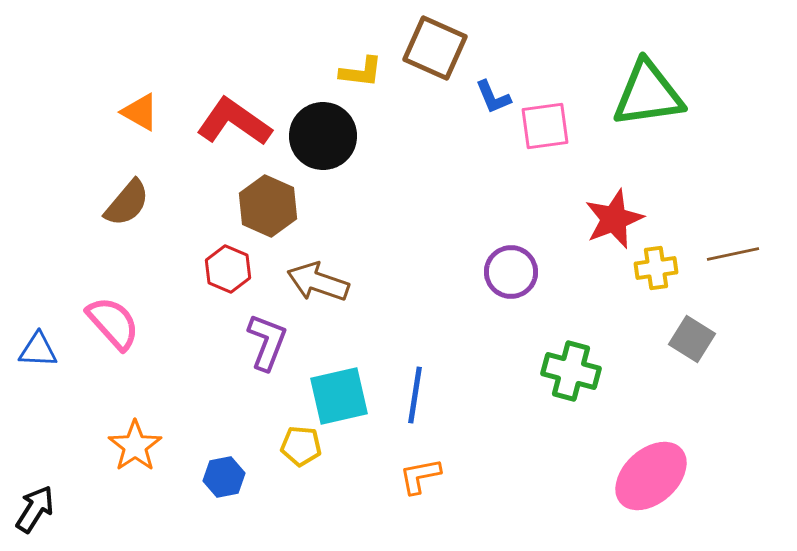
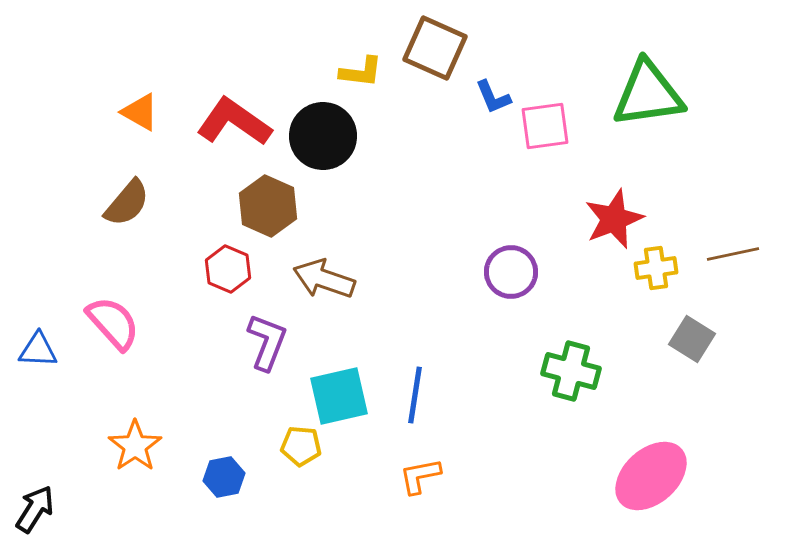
brown arrow: moved 6 px right, 3 px up
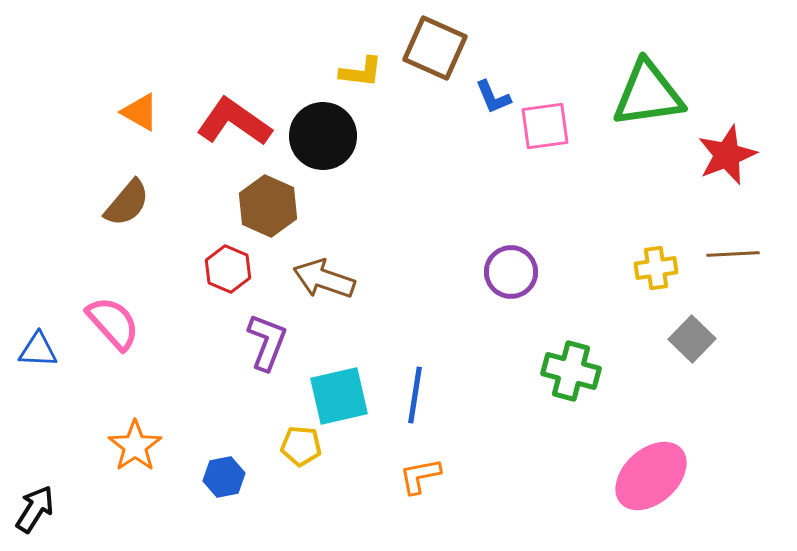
red star: moved 113 px right, 64 px up
brown line: rotated 9 degrees clockwise
gray square: rotated 12 degrees clockwise
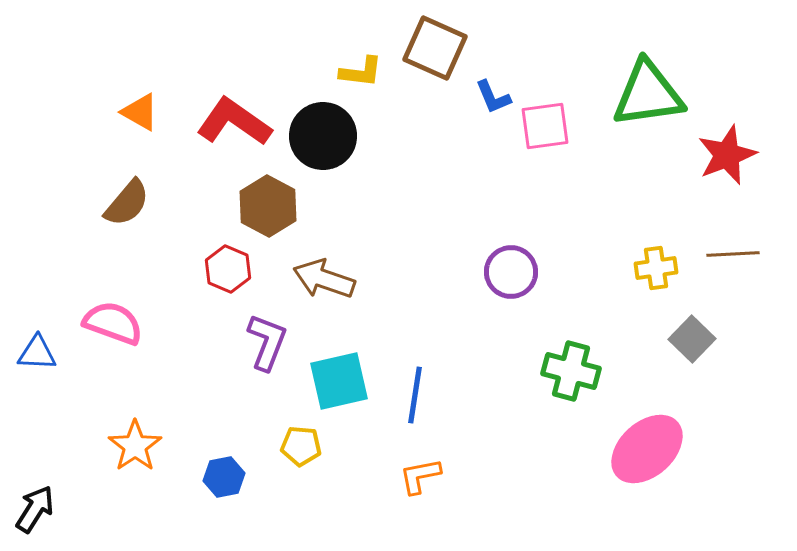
brown hexagon: rotated 4 degrees clockwise
pink semicircle: rotated 28 degrees counterclockwise
blue triangle: moved 1 px left, 3 px down
cyan square: moved 15 px up
pink ellipse: moved 4 px left, 27 px up
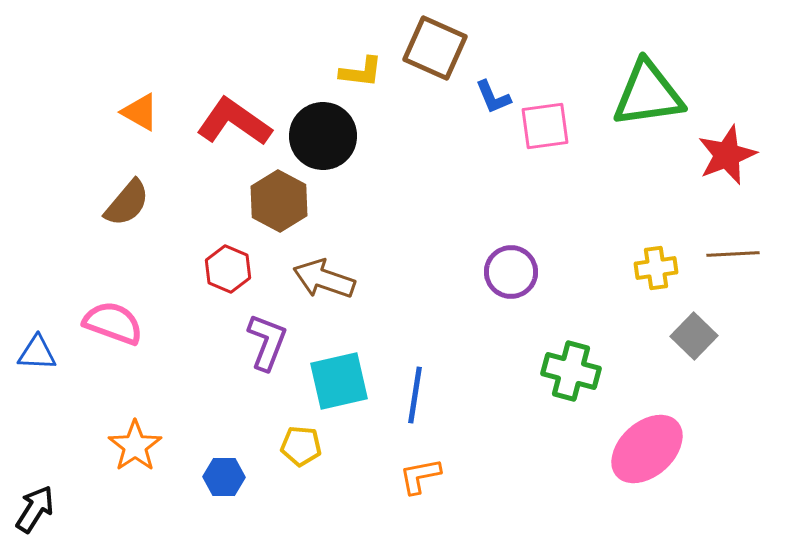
brown hexagon: moved 11 px right, 5 px up
gray square: moved 2 px right, 3 px up
blue hexagon: rotated 12 degrees clockwise
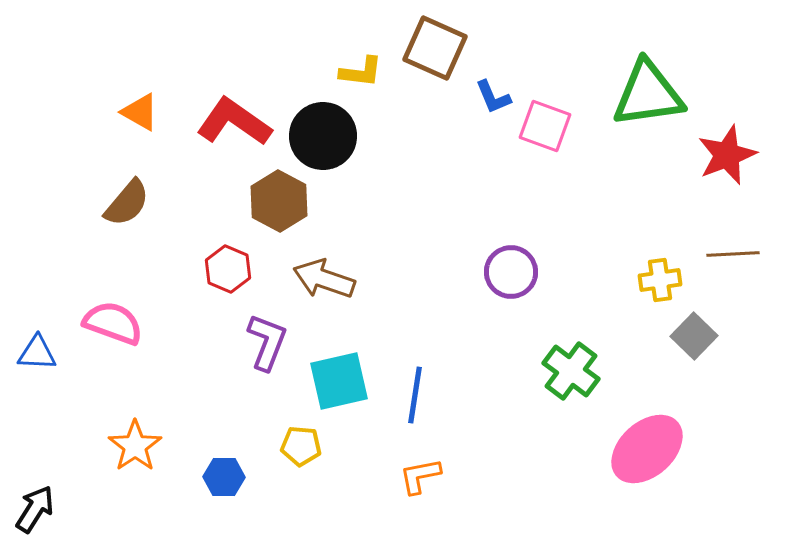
pink square: rotated 28 degrees clockwise
yellow cross: moved 4 px right, 12 px down
green cross: rotated 22 degrees clockwise
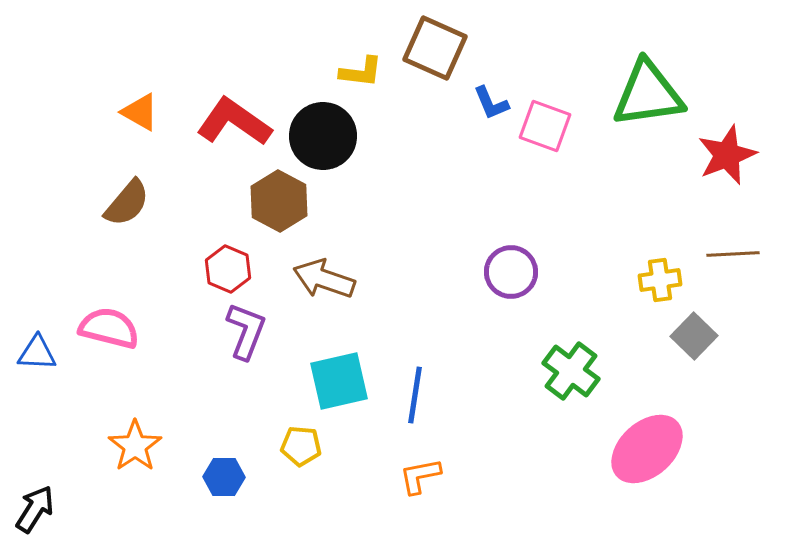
blue L-shape: moved 2 px left, 6 px down
pink semicircle: moved 4 px left, 5 px down; rotated 6 degrees counterclockwise
purple L-shape: moved 21 px left, 11 px up
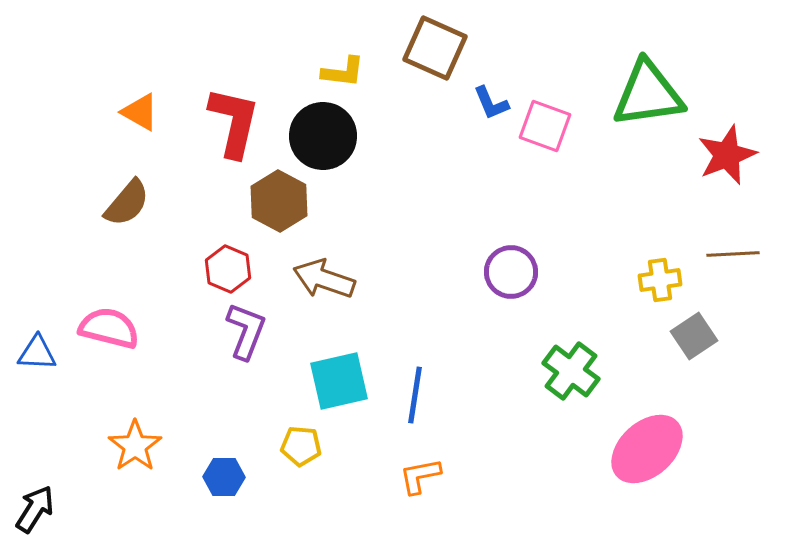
yellow L-shape: moved 18 px left
red L-shape: rotated 68 degrees clockwise
gray square: rotated 12 degrees clockwise
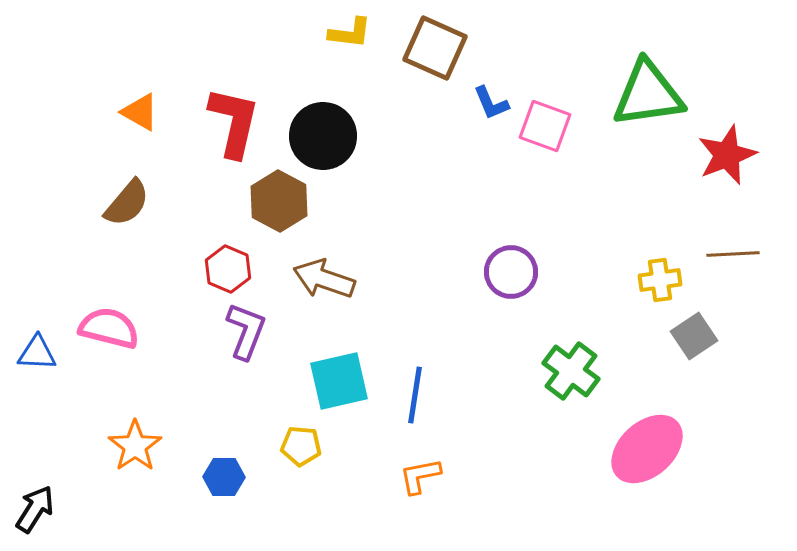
yellow L-shape: moved 7 px right, 39 px up
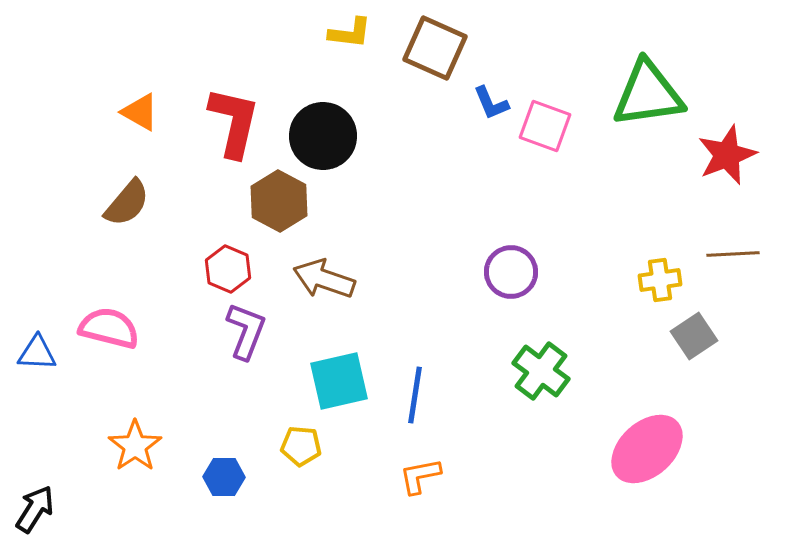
green cross: moved 30 px left
